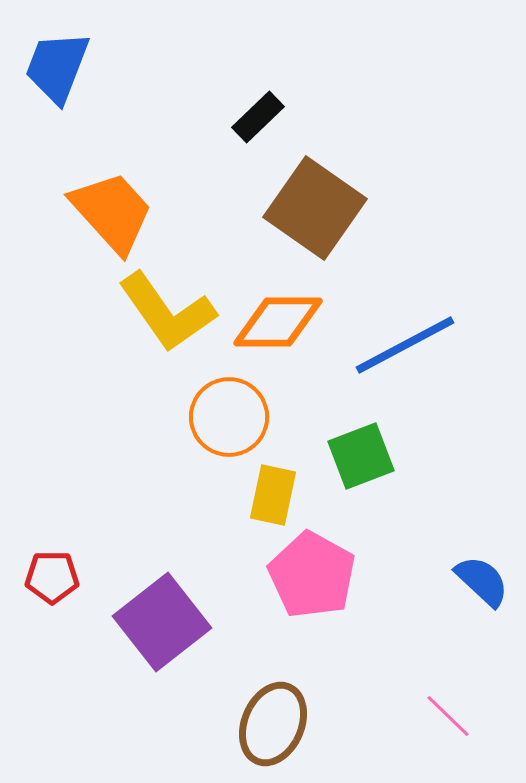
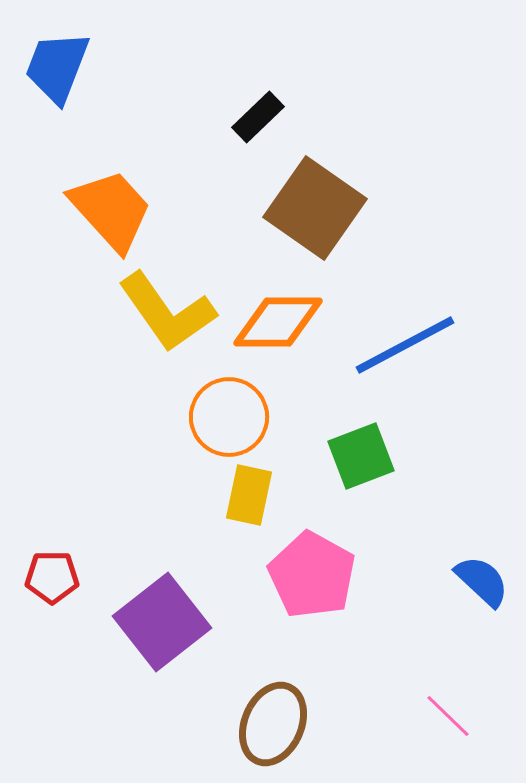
orange trapezoid: moved 1 px left, 2 px up
yellow rectangle: moved 24 px left
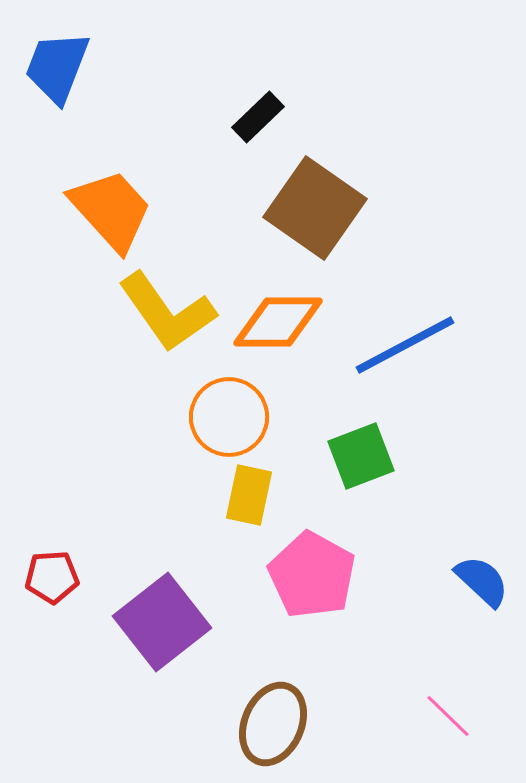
red pentagon: rotated 4 degrees counterclockwise
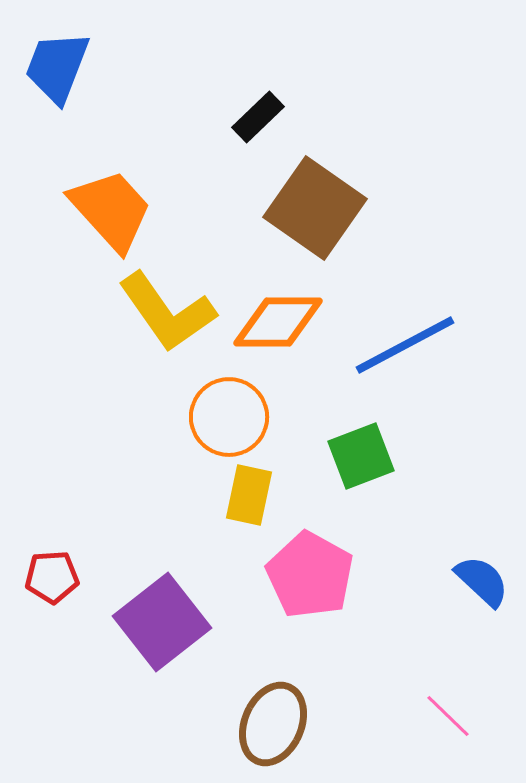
pink pentagon: moved 2 px left
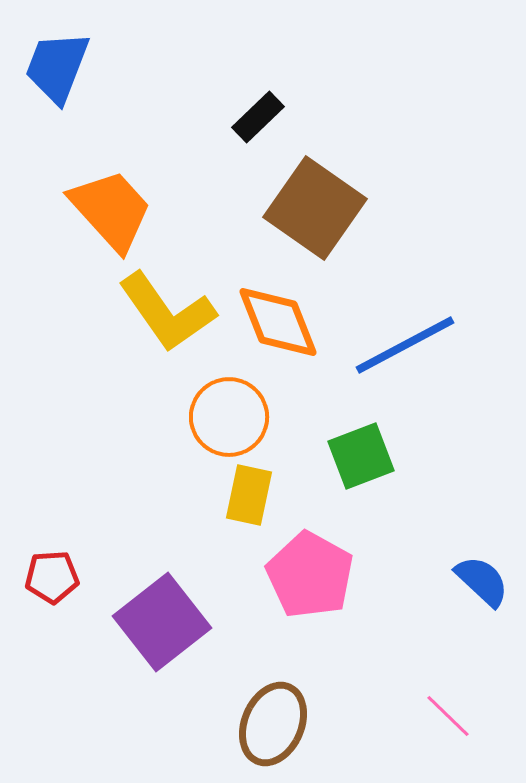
orange diamond: rotated 68 degrees clockwise
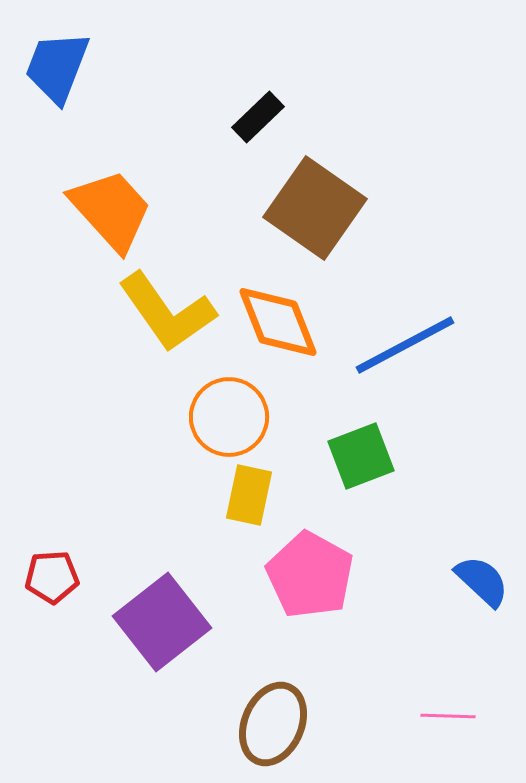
pink line: rotated 42 degrees counterclockwise
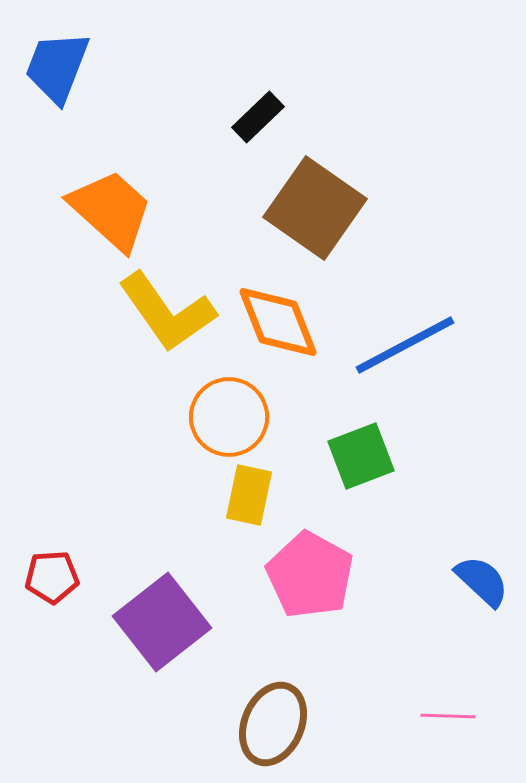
orange trapezoid: rotated 6 degrees counterclockwise
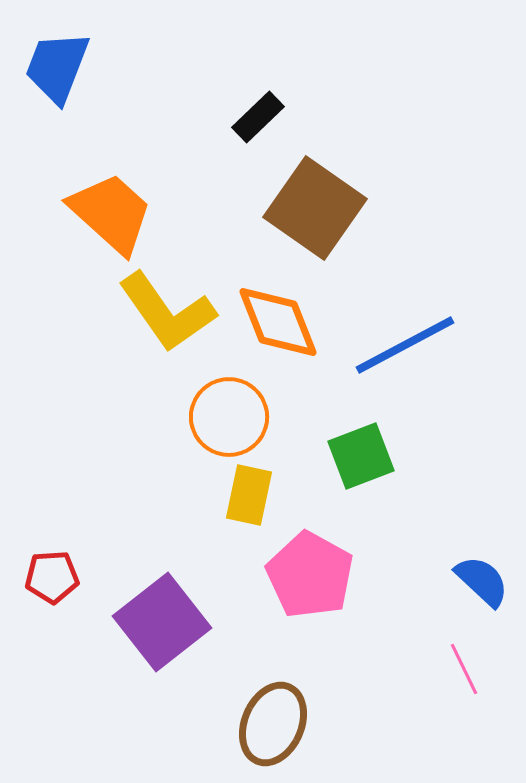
orange trapezoid: moved 3 px down
pink line: moved 16 px right, 47 px up; rotated 62 degrees clockwise
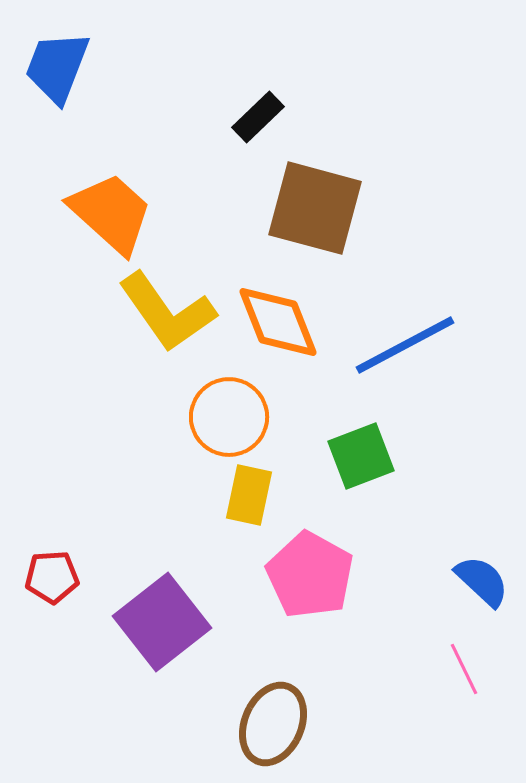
brown square: rotated 20 degrees counterclockwise
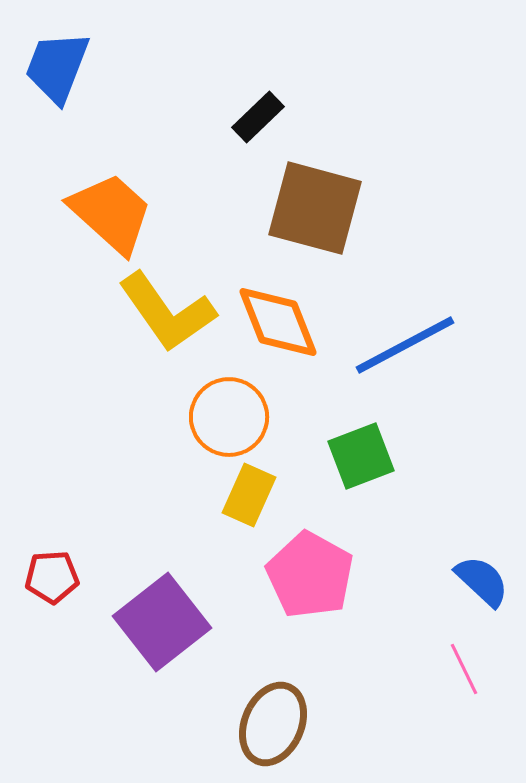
yellow rectangle: rotated 12 degrees clockwise
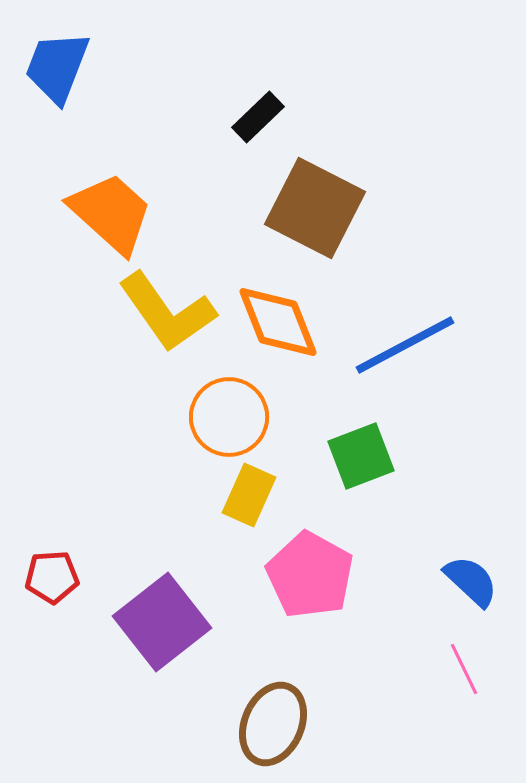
brown square: rotated 12 degrees clockwise
blue semicircle: moved 11 px left
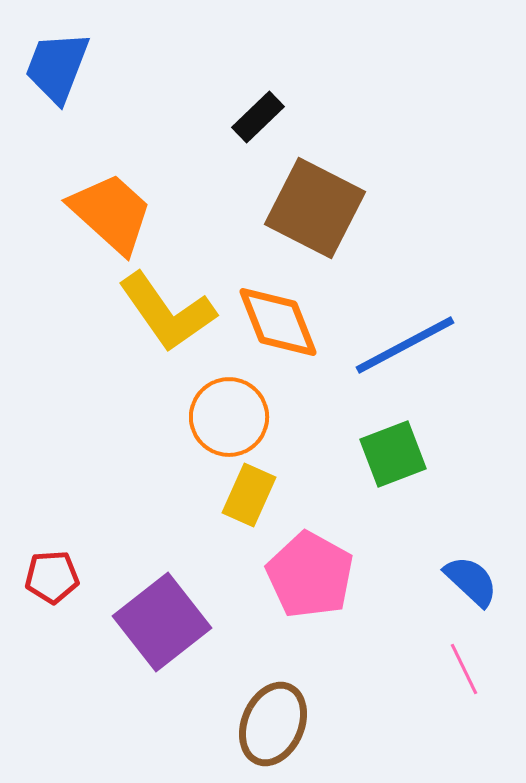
green square: moved 32 px right, 2 px up
